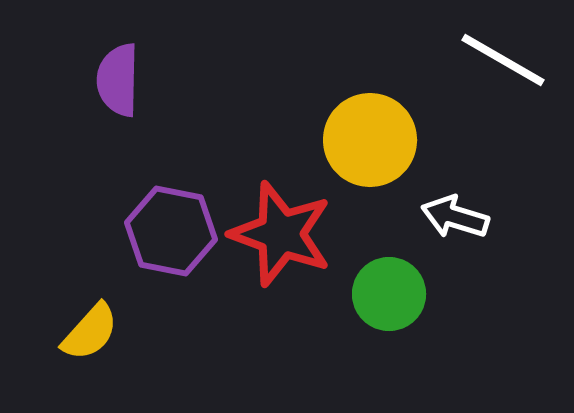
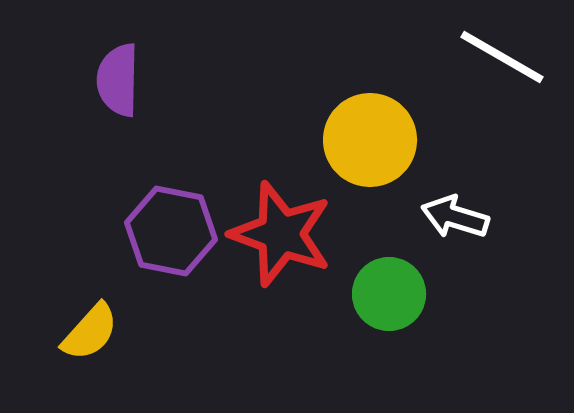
white line: moved 1 px left, 3 px up
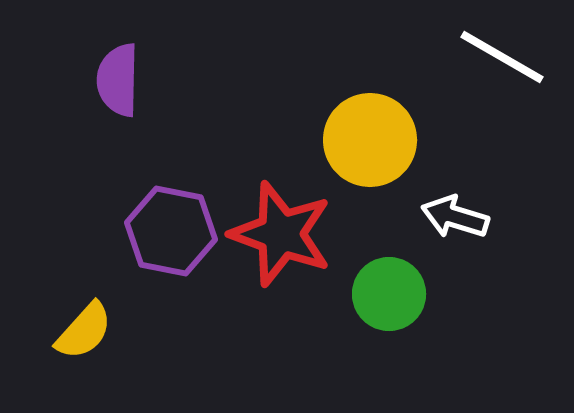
yellow semicircle: moved 6 px left, 1 px up
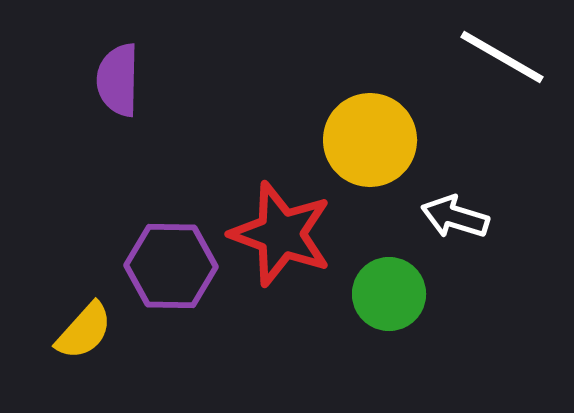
purple hexagon: moved 35 px down; rotated 10 degrees counterclockwise
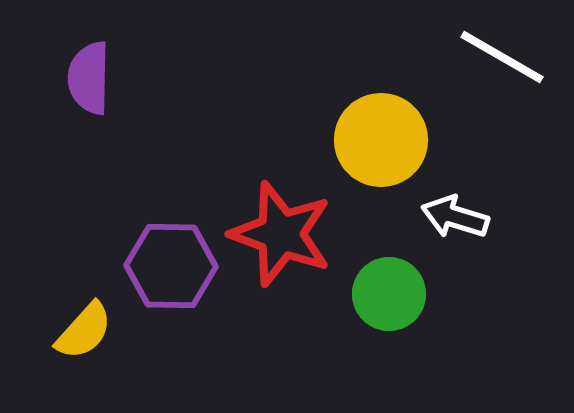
purple semicircle: moved 29 px left, 2 px up
yellow circle: moved 11 px right
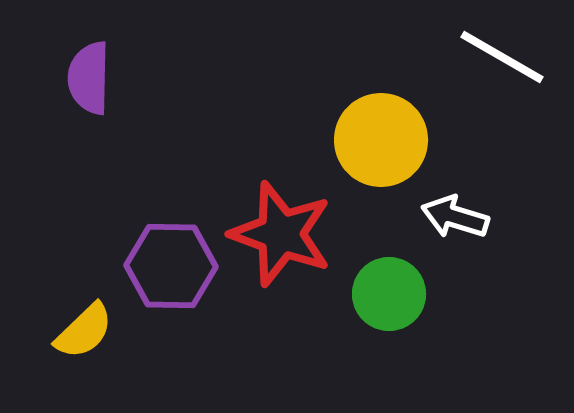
yellow semicircle: rotated 4 degrees clockwise
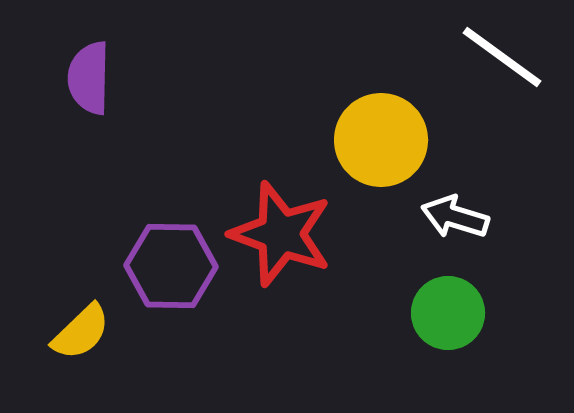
white line: rotated 6 degrees clockwise
green circle: moved 59 px right, 19 px down
yellow semicircle: moved 3 px left, 1 px down
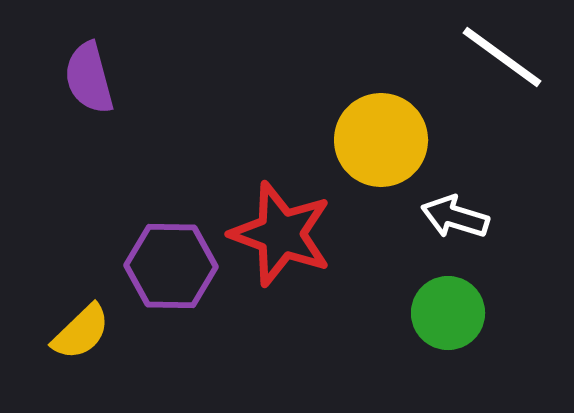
purple semicircle: rotated 16 degrees counterclockwise
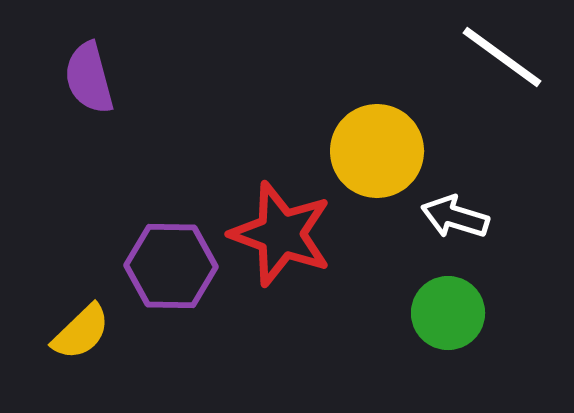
yellow circle: moved 4 px left, 11 px down
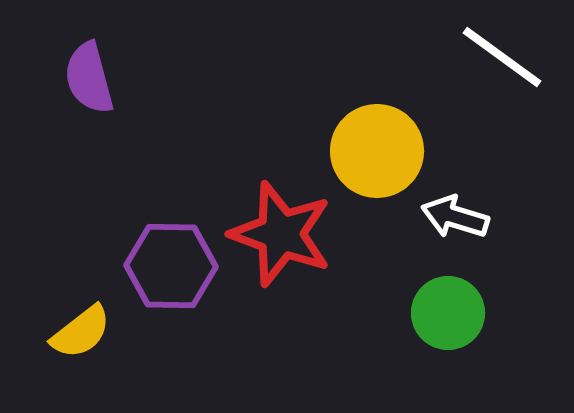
yellow semicircle: rotated 6 degrees clockwise
